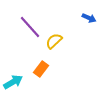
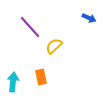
yellow semicircle: moved 5 px down
orange rectangle: moved 8 px down; rotated 49 degrees counterclockwise
cyan arrow: rotated 54 degrees counterclockwise
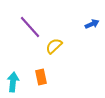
blue arrow: moved 3 px right, 6 px down; rotated 48 degrees counterclockwise
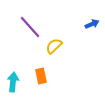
orange rectangle: moved 1 px up
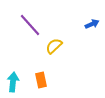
purple line: moved 2 px up
orange rectangle: moved 4 px down
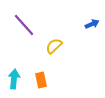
purple line: moved 6 px left
cyan arrow: moved 1 px right, 3 px up
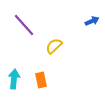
blue arrow: moved 3 px up
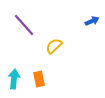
orange rectangle: moved 2 px left, 1 px up
